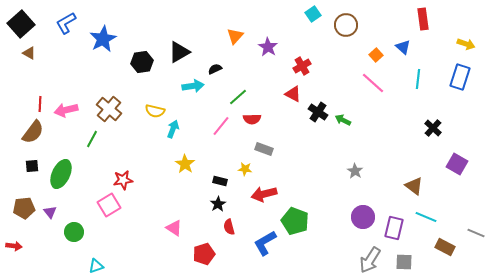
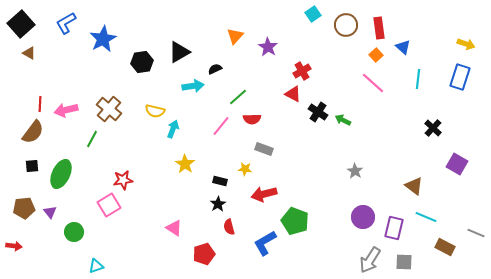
red rectangle at (423, 19): moved 44 px left, 9 px down
red cross at (302, 66): moved 5 px down
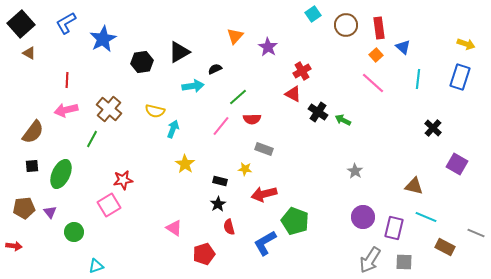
red line at (40, 104): moved 27 px right, 24 px up
brown triangle at (414, 186): rotated 24 degrees counterclockwise
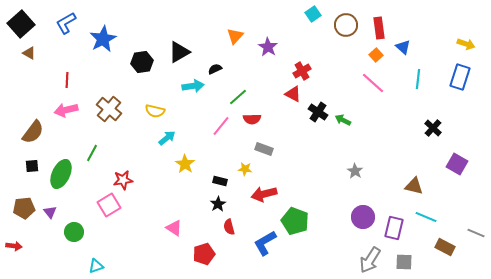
cyan arrow at (173, 129): moved 6 px left, 9 px down; rotated 30 degrees clockwise
green line at (92, 139): moved 14 px down
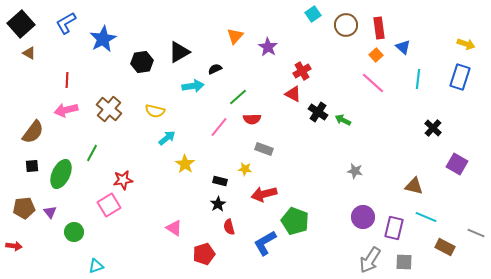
pink line at (221, 126): moved 2 px left, 1 px down
gray star at (355, 171): rotated 21 degrees counterclockwise
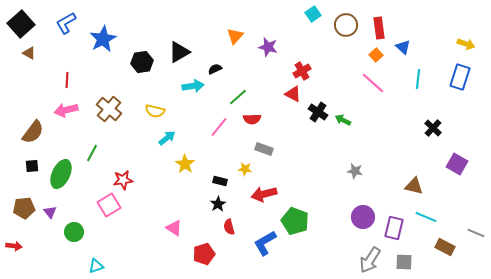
purple star at (268, 47): rotated 18 degrees counterclockwise
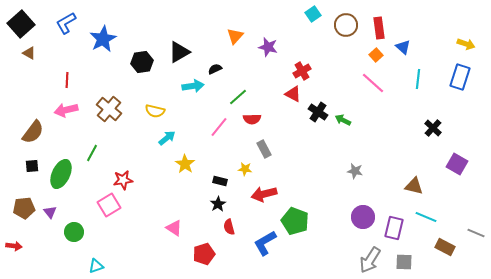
gray rectangle at (264, 149): rotated 42 degrees clockwise
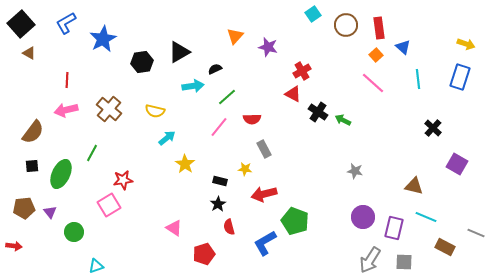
cyan line at (418, 79): rotated 12 degrees counterclockwise
green line at (238, 97): moved 11 px left
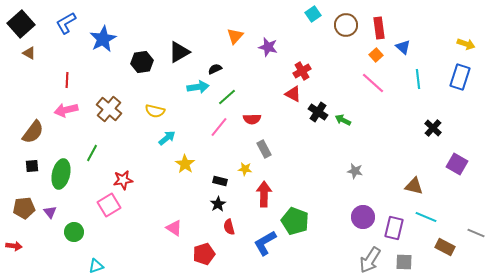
cyan arrow at (193, 86): moved 5 px right, 1 px down
green ellipse at (61, 174): rotated 12 degrees counterclockwise
red arrow at (264, 194): rotated 105 degrees clockwise
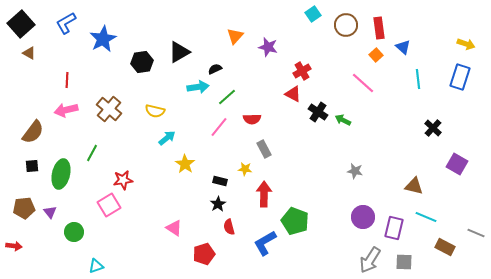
pink line at (373, 83): moved 10 px left
